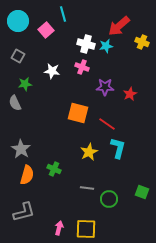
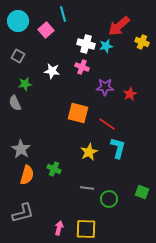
gray L-shape: moved 1 px left, 1 px down
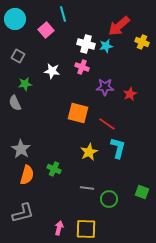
cyan circle: moved 3 px left, 2 px up
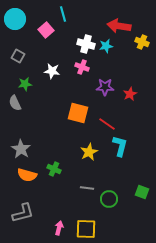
red arrow: rotated 50 degrees clockwise
cyan L-shape: moved 2 px right, 2 px up
orange semicircle: rotated 90 degrees clockwise
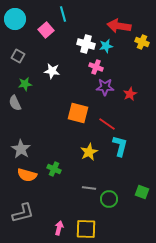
pink cross: moved 14 px right
gray line: moved 2 px right
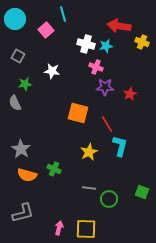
red line: rotated 24 degrees clockwise
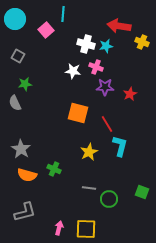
cyan line: rotated 21 degrees clockwise
white star: moved 21 px right
gray L-shape: moved 2 px right, 1 px up
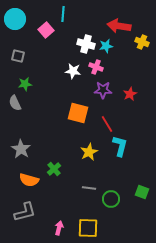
gray square: rotated 16 degrees counterclockwise
purple star: moved 2 px left, 3 px down
green cross: rotated 24 degrees clockwise
orange semicircle: moved 2 px right, 5 px down
green circle: moved 2 px right
yellow square: moved 2 px right, 1 px up
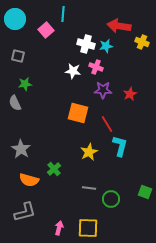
green square: moved 3 px right
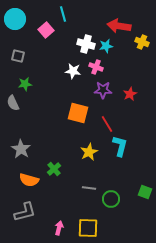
cyan line: rotated 21 degrees counterclockwise
gray semicircle: moved 2 px left
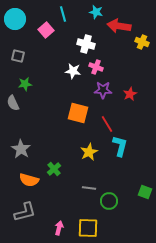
cyan star: moved 10 px left, 34 px up; rotated 24 degrees clockwise
green circle: moved 2 px left, 2 px down
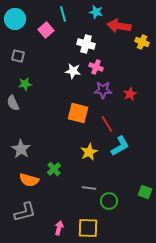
cyan L-shape: rotated 45 degrees clockwise
